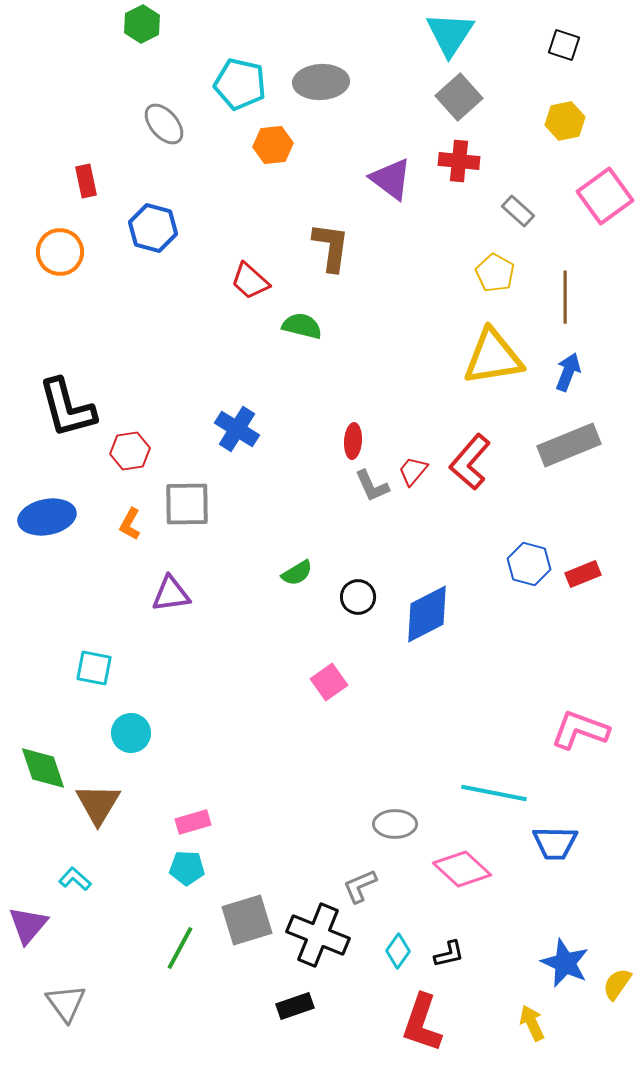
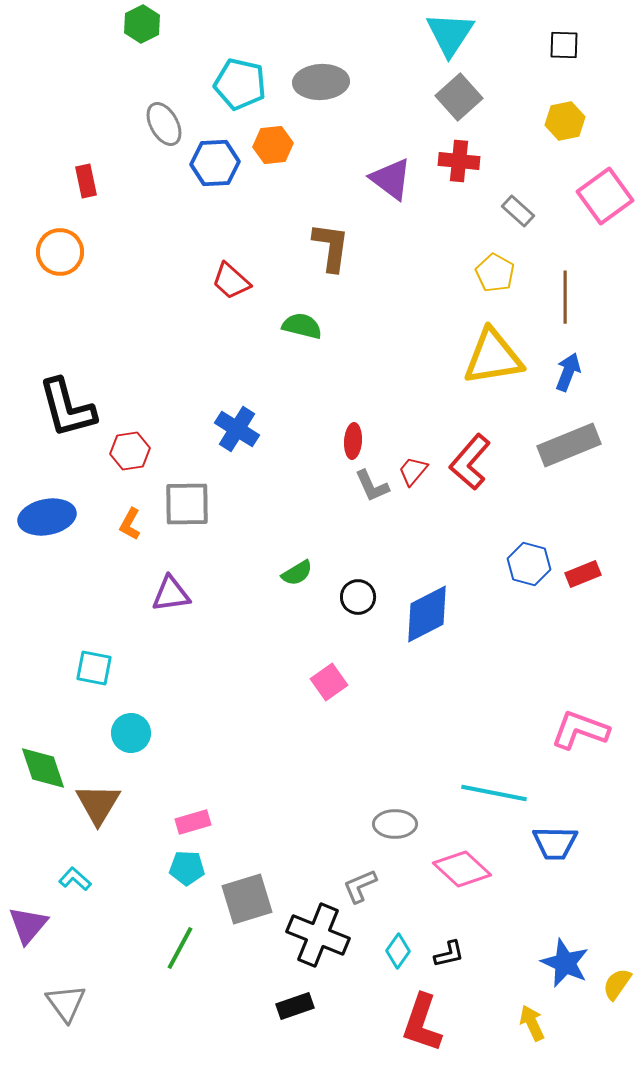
black square at (564, 45): rotated 16 degrees counterclockwise
gray ellipse at (164, 124): rotated 12 degrees clockwise
blue hexagon at (153, 228): moved 62 px right, 65 px up; rotated 18 degrees counterclockwise
red trapezoid at (250, 281): moved 19 px left
gray square at (247, 920): moved 21 px up
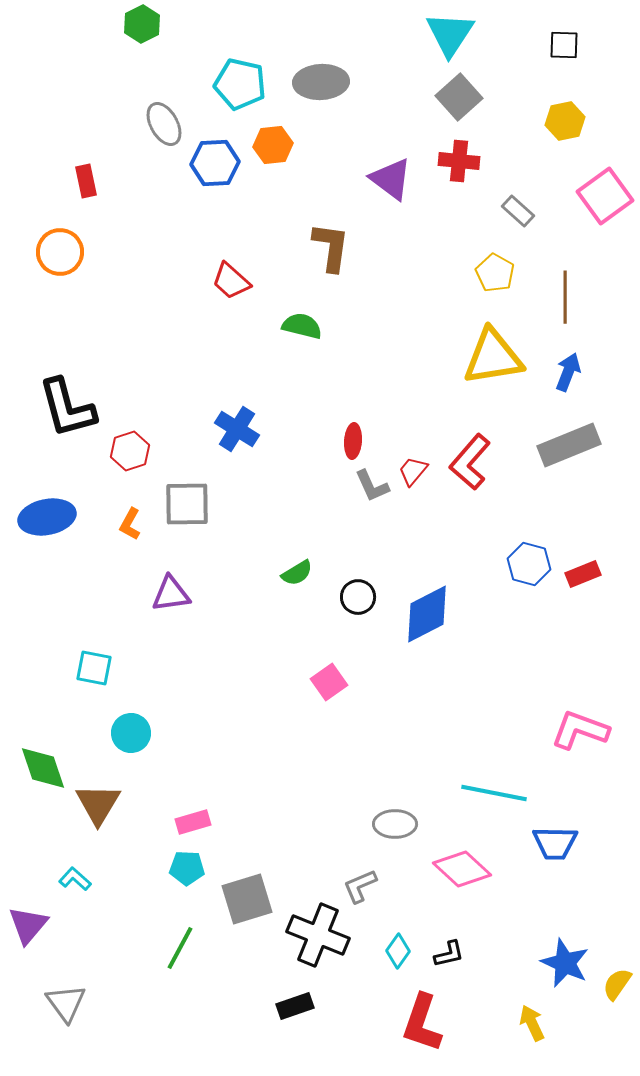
red hexagon at (130, 451): rotated 9 degrees counterclockwise
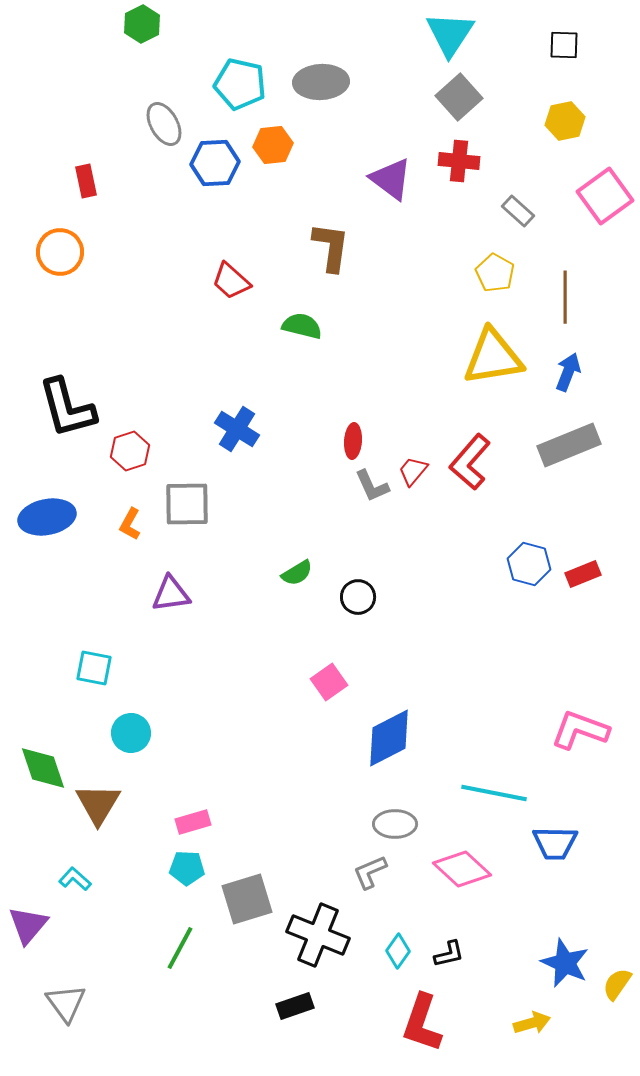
blue diamond at (427, 614): moved 38 px left, 124 px down
gray L-shape at (360, 886): moved 10 px right, 14 px up
yellow arrow at (532, 1023): rotated 99 degrees clockwise
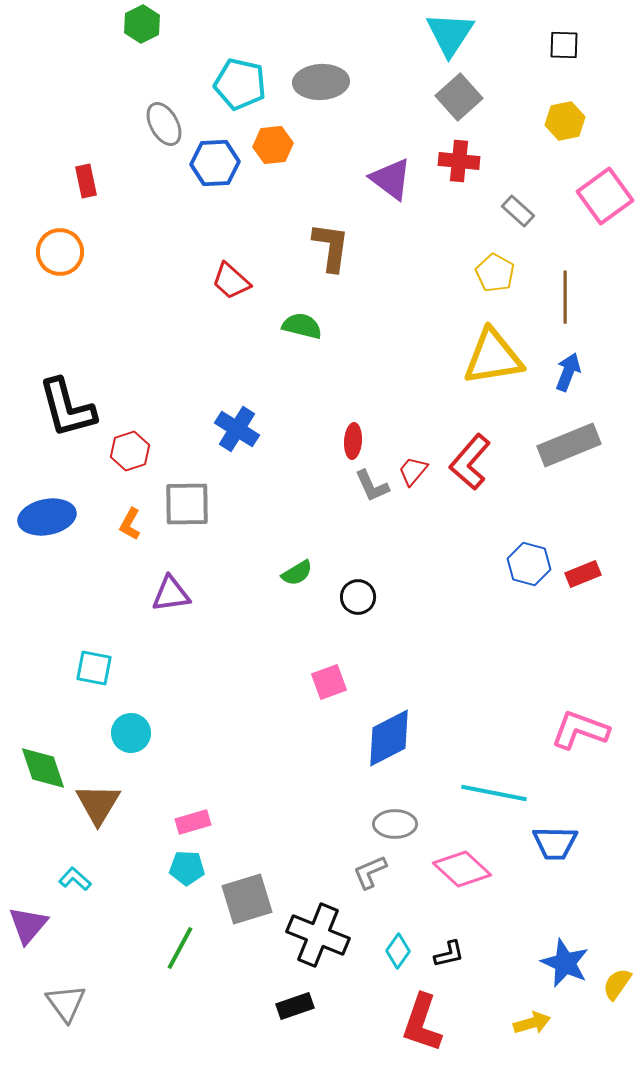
pink square at (329, 682): rotated 15 degrees clockwise
